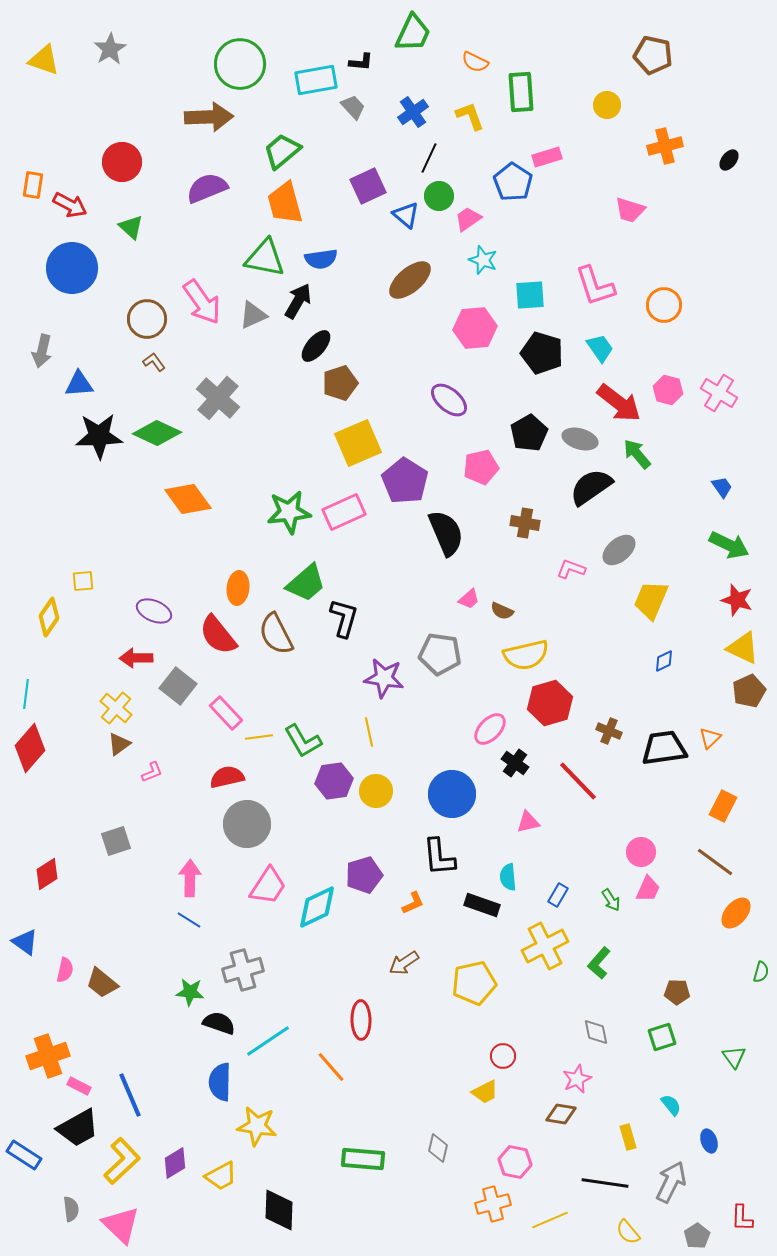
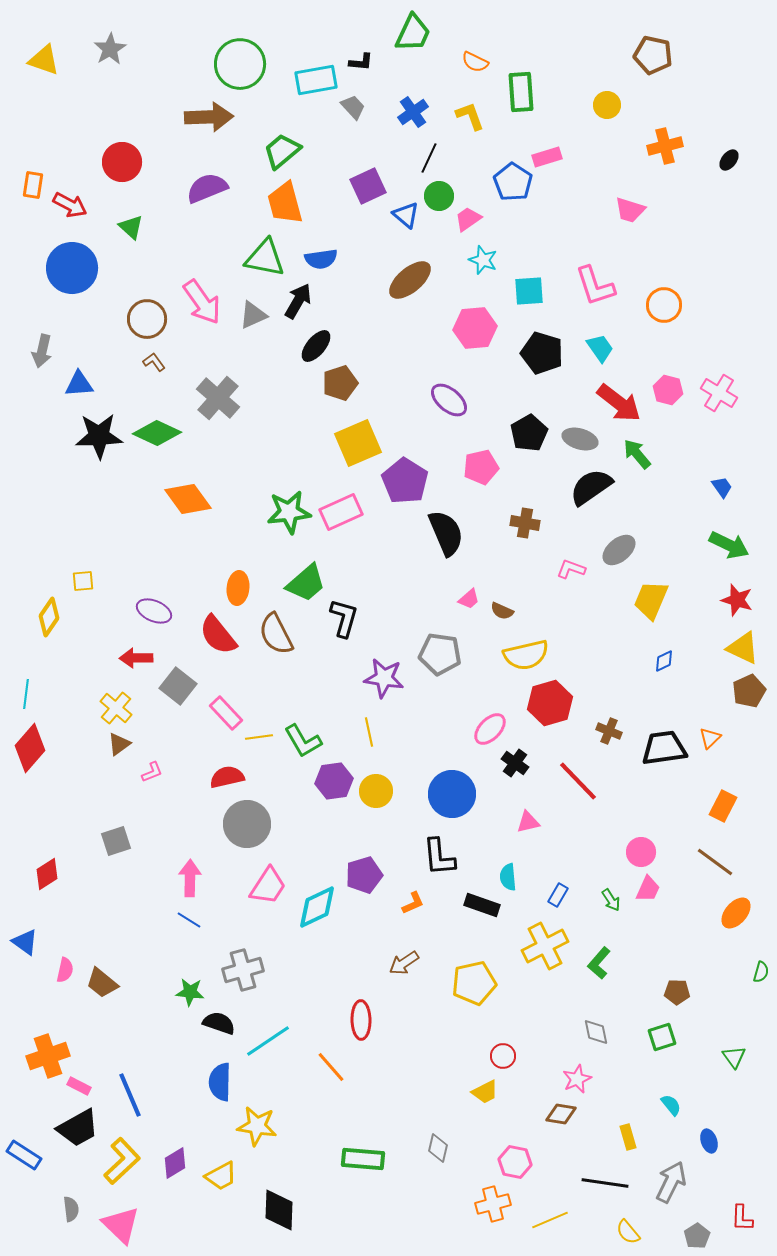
cyan square at (530, 295): moved 1 px left, 4 px up
pink rectangle at (344, 512): moved 3 px left
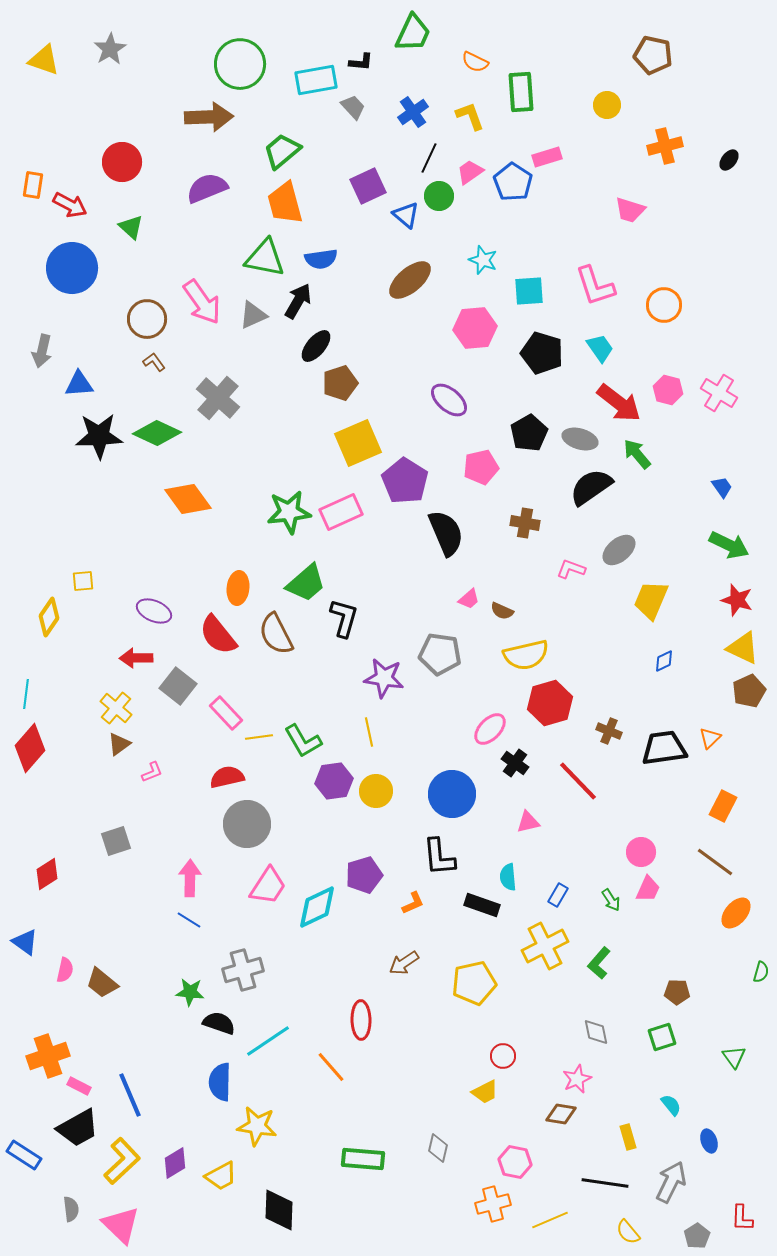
pink trapezoid at (468, 219): moved 2 px right, 47 px up
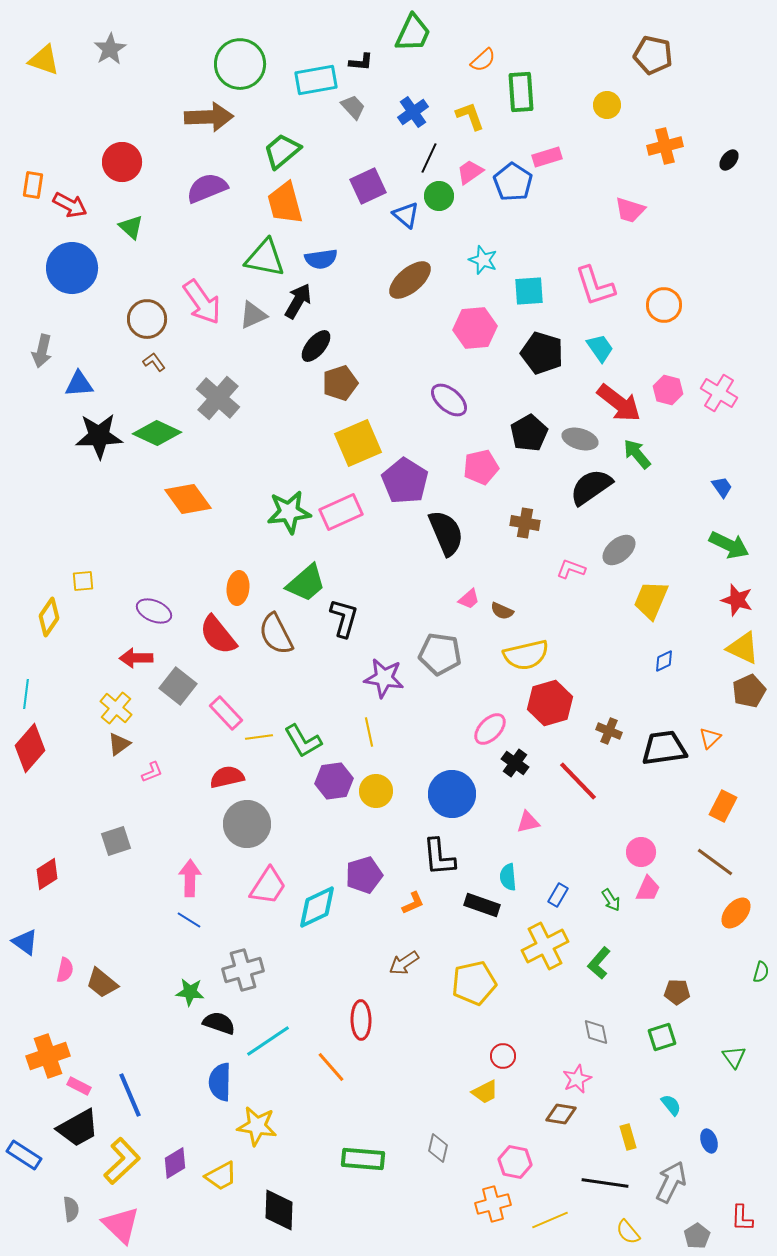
orange semicircle at (475, 62): moved 8 px right, 2 px up; rotated 68 degrees counterclockwise
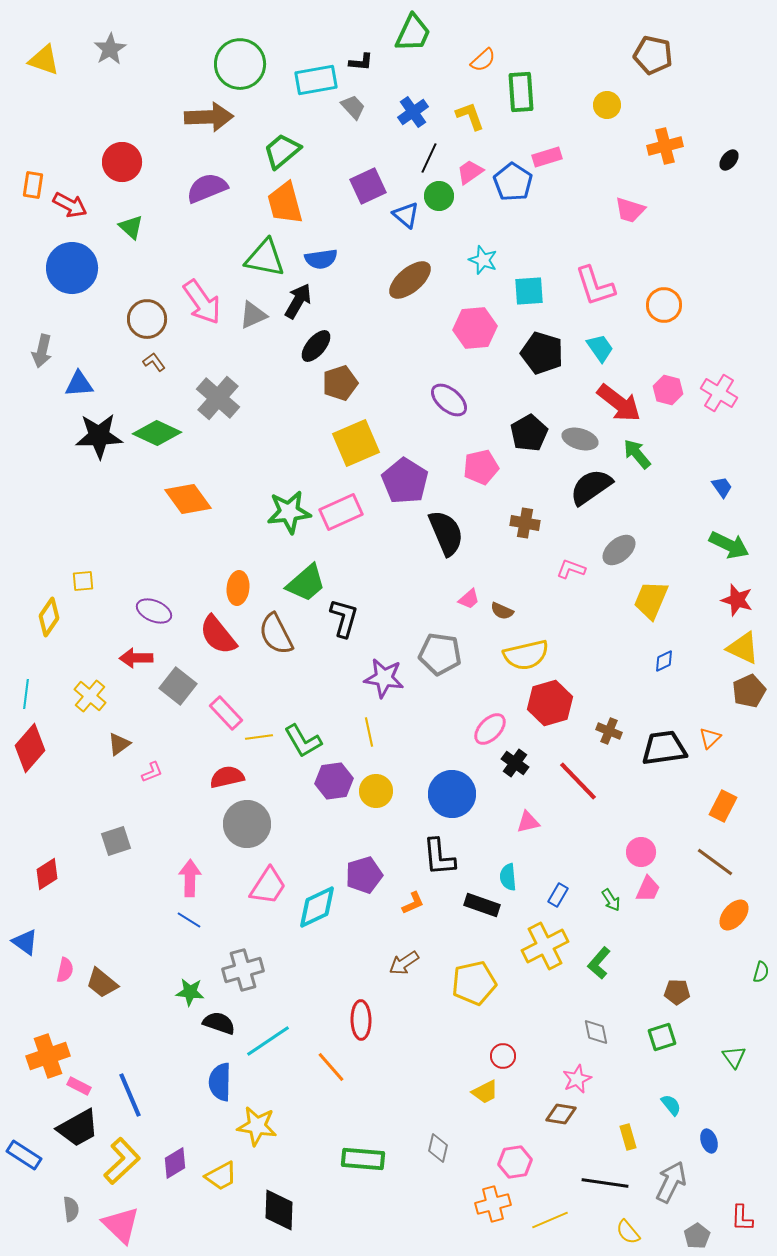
yellow square at (358, 443): moved 2 px left
yellow cross at (116, 708): moved 26 px left, 12 px up
orange ellipse at (736, 913): moved 2 px left, 2 px down
pink hexagon at (515, 1162): rotated 20 degrees counterclockwise
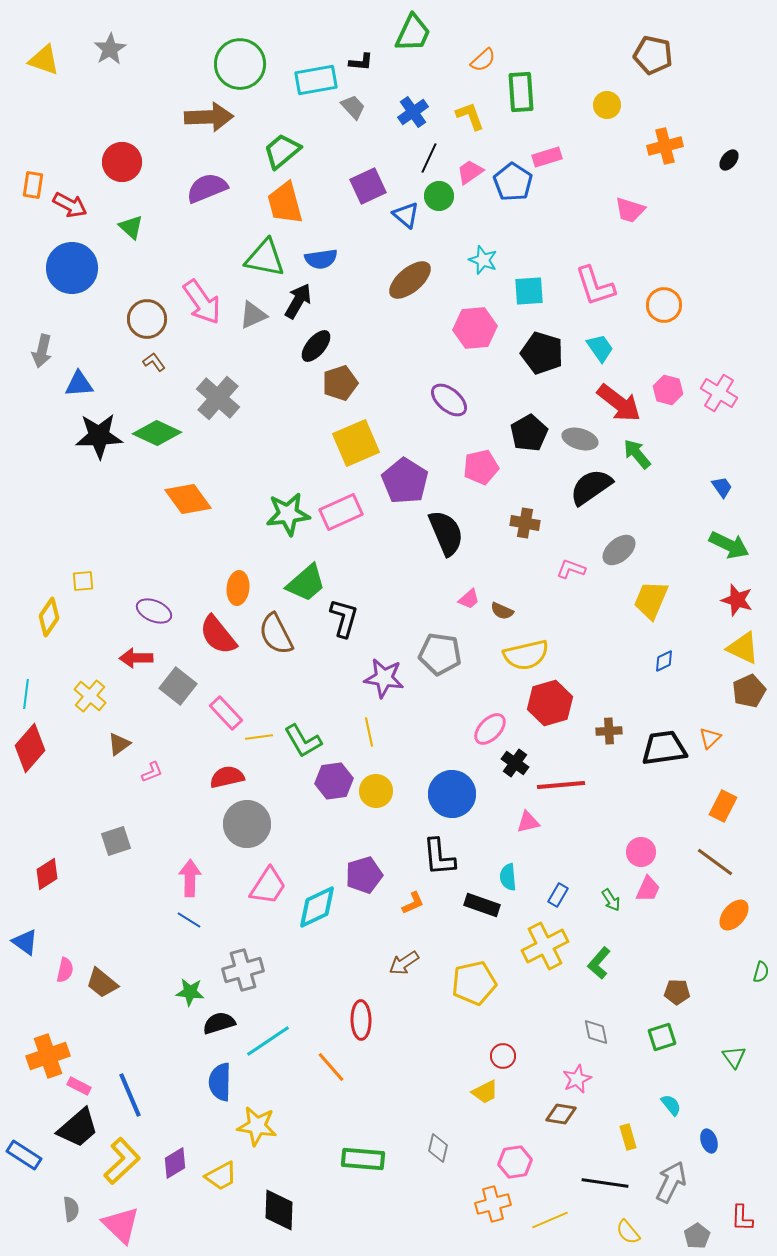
green star at (289, 512): moved 1 px left, 2 px down
brown cross at (609, 731): rotated 25 degrees counterclockwise
red line at (578, 781): moved 17 px left, 4 px down; rotated 51 degrees counterclockwise
black semicircle at (219, 1023): rotated 36 degrees counterclockwise
black trapezoid at (78, 1128): rotated 12 degrees counterclockwise
